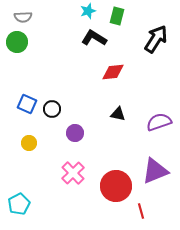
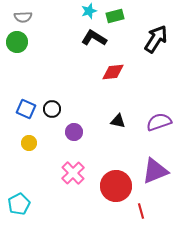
cyan star: moved 1 px right
green rectangle: moved 2 px left; rotated 60 degrees clockwise
blue square: moved 1 px left, 5 px down
black triangle: moved 7 px down
purple circle: moved 1 px left, 1 px up
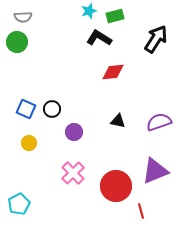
black L-shape: moved 5 px right
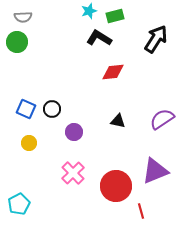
purple semicircle: moved 3 px right, 3 px up; rotated 15 degrees counterclockwise
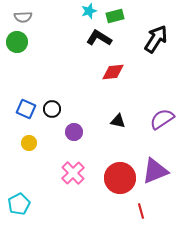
red circle: moved 4 px right, 8 px up
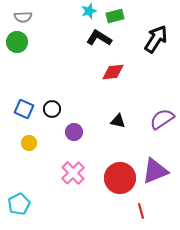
blue square: moved 2 px left
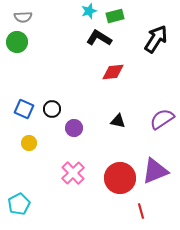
purple circle: moved 4 px up
